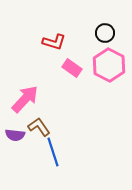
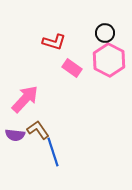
pink hexagon: moved 5 px up
brown L-shape: moved 1 px left, 3 px down
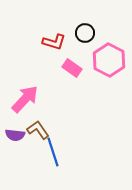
black circle: moved 20 px left
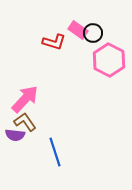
black circle: moved 8 px right
pink rectangle: moved 6 px right, 38 px up
brown L-shape: moved 13 px left, 8 px up
blue line: moved 2 px right
